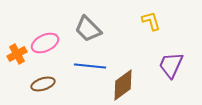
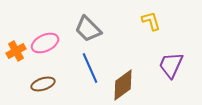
orange cross: moved 1 px left, 3 px up
blue line: moved 2 px down; rotated 60 degrees clockwise
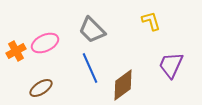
gray trapezoid: moved 4 px right, 1 px down
brown ellipse: moved 2 px left, 4 px down; rotated 15 degrees counterclockwise
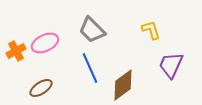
yellow L-shape: moved 9 px down
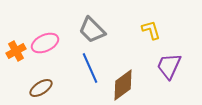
purple trapezoid: moved 2 px left, 1 px down
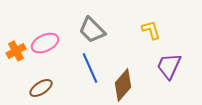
brown diamond: rotated 12 degrees counterclockwise
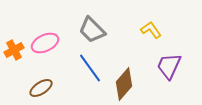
yellow L-shape: rotated 20 degrees counterclockwise
orange cross: moved 2 px left, 1 px up
blue line: rotated 12 degrees counterclockwise
brown diamond: moved 1 px right, 1 px up
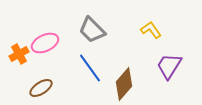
orange cross: moved 5 px right, 4 px down
purple trapezoid: rotated 8 degrees clockwise
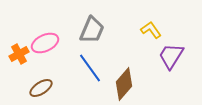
gray trapezoid: rotated 112 degrees counterclockwise
purple trapezoid: moved 2 px right, 10 px up
